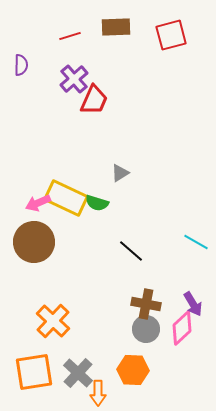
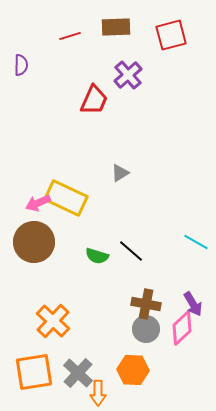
purple cross: moved 54 px right, 4 px up
green semicircle: moved 53 px down
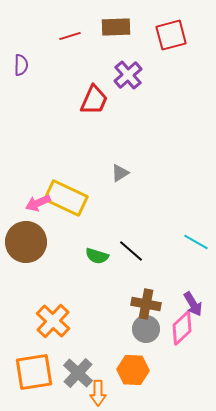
brown circle: moved 8 px left
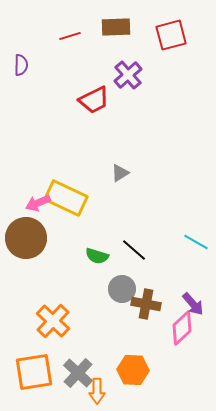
red trapezoid: rotated 40 degrees clockwise
brown circle: moved 4 px up
black line: moved 3 px right, 1 px up
purple arrow: rotated 10 degrees counterclockwise
gray circle: moved 24 px left, 40 px up
orange arrow: moved 1 px left, 2 px up
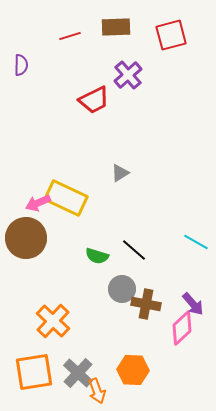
orange arrow: rotated 20 degrees counterclockwise
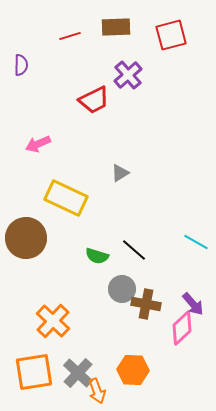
pink arrow: moved 59 px up
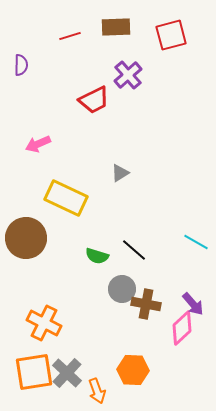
orange cross: moved 9 px left, 2 px down; rotated 16 degrees counterclockwise
gray cross: moved 11 px left
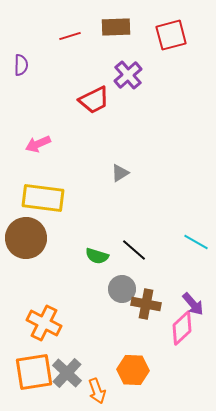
yellow rectangle: moved 23 px left; rotated 18 degrees counterclockwise
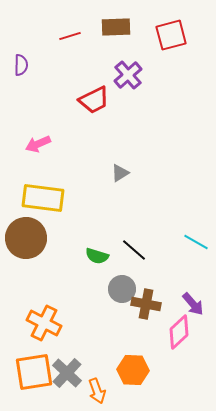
pink diamond: moved 3 px left, 4 px down
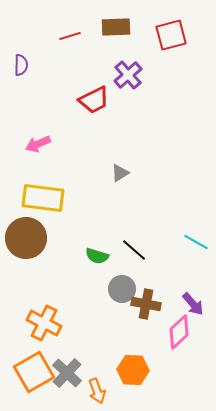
orange square: rotated 21 degrees counterclockwise
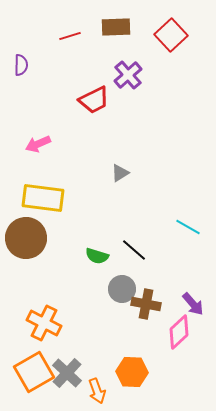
red square: rotated 28 degrees counterclockwise
cyan line: moved 8 px left, 15 px up
orange hexagon: moved 1 px left, 2 px down
